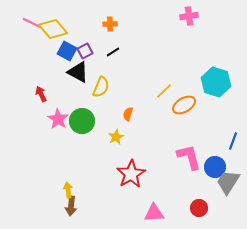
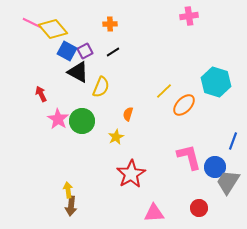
orange ellipse: rotated 15 degrees counterclockwise
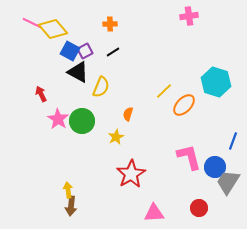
blue square: moved 3 px right
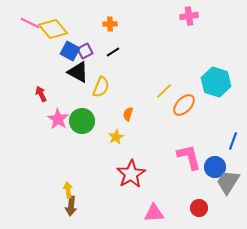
pink line: moved 2 px left
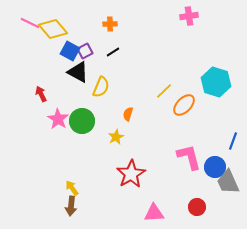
gray trapezoid: rotated 56 degrees counterclockwise
yellow arrow: moved 4 px right, 2 px up; rotated 28 degrees counterclockwise
red circle: moved 2 px left, 1 px up
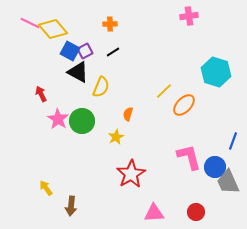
cyan hexagon: moved 10 px up
yellow arrow: moved 26 px left
red circle: moved 1 px left, 5 px down
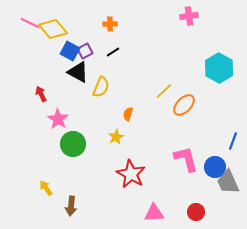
cyan hexagon: moved 3 px right, 4 px up; rotated 12 degrees clockwise
green circle: moved 9 px left, 23 px down
pink L-shape: moved 3 px left, 2 px down
red star: rotated 12 degrees counterclockwise
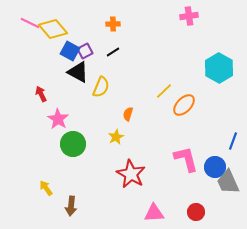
orange cross: moved 3 px right
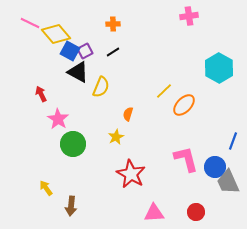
yellow diamond: moved 3 px right, 5 px down
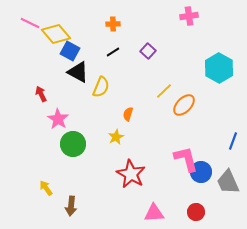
purple square: moved 63 px right; rotated 21 degrees counterclockwise
blue circle: moved 14 px left, 5 px down
